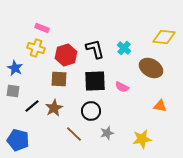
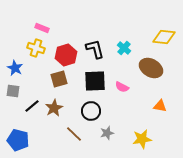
brown square: rotated 18 degrees counterclockwise
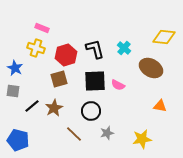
pink semicircle: moved 4 px left, 2 px up
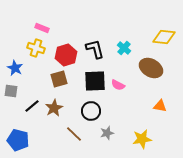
gray square: moved 2 px left
